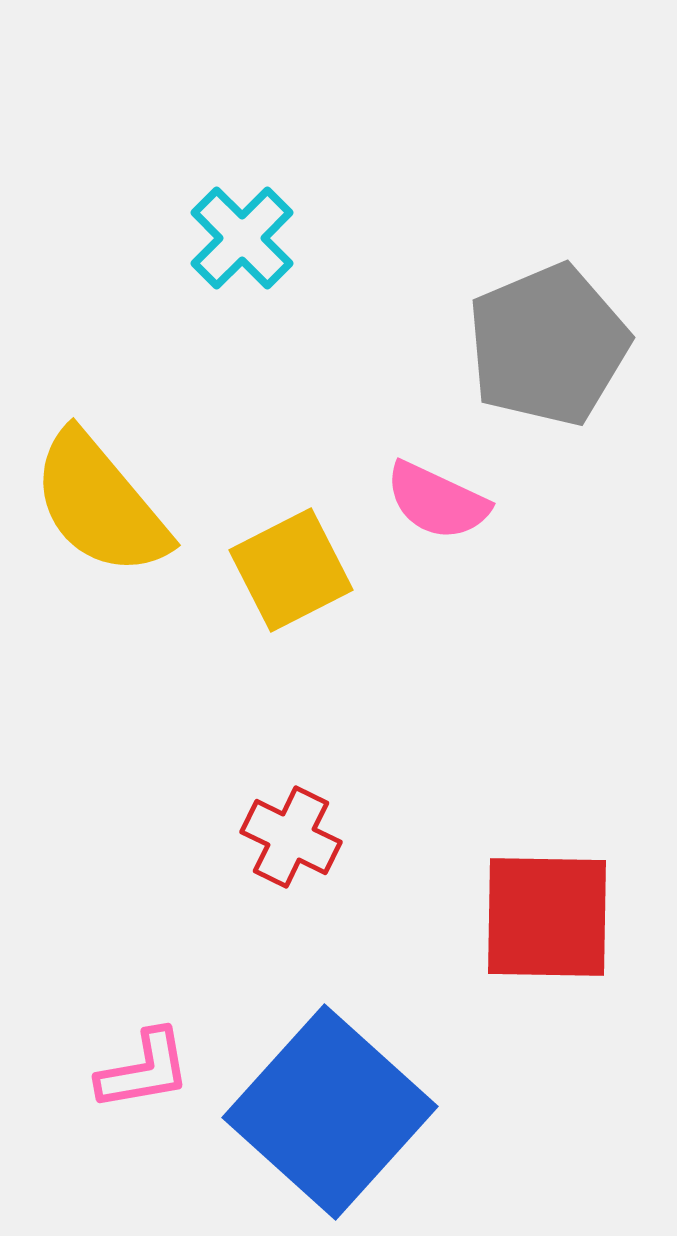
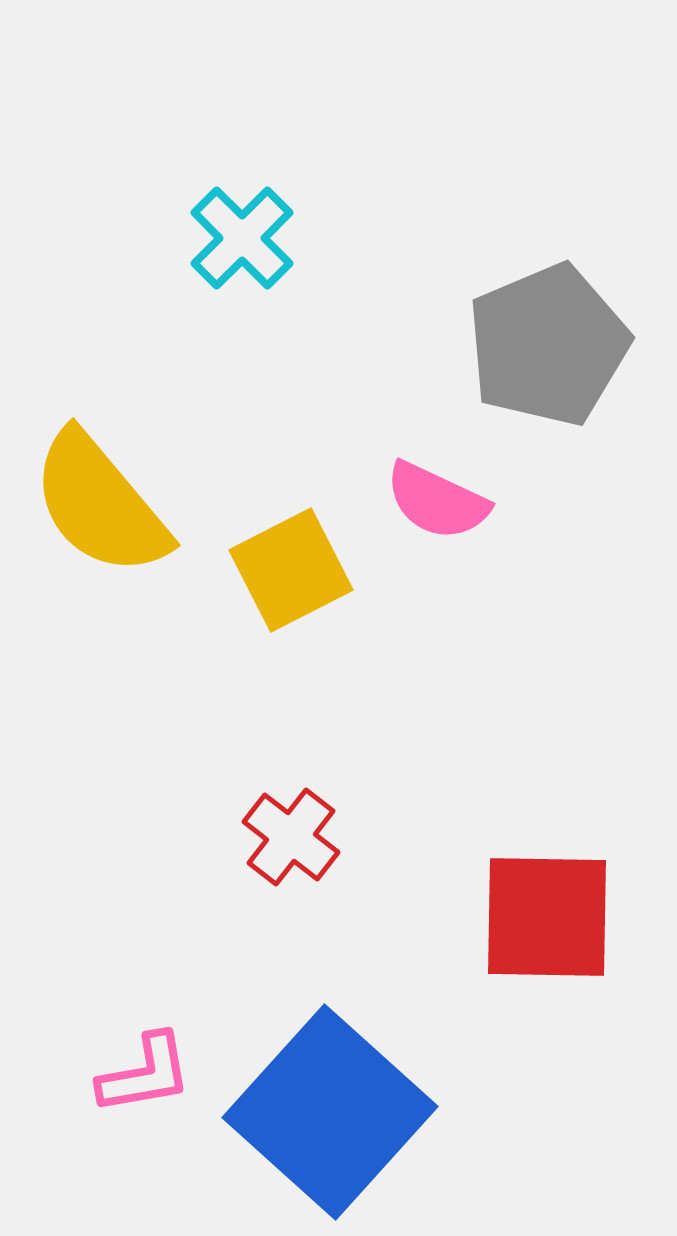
red cross: rotated 12 degrees clockwise
pink L-shape: moved 1 px right, 4 px down
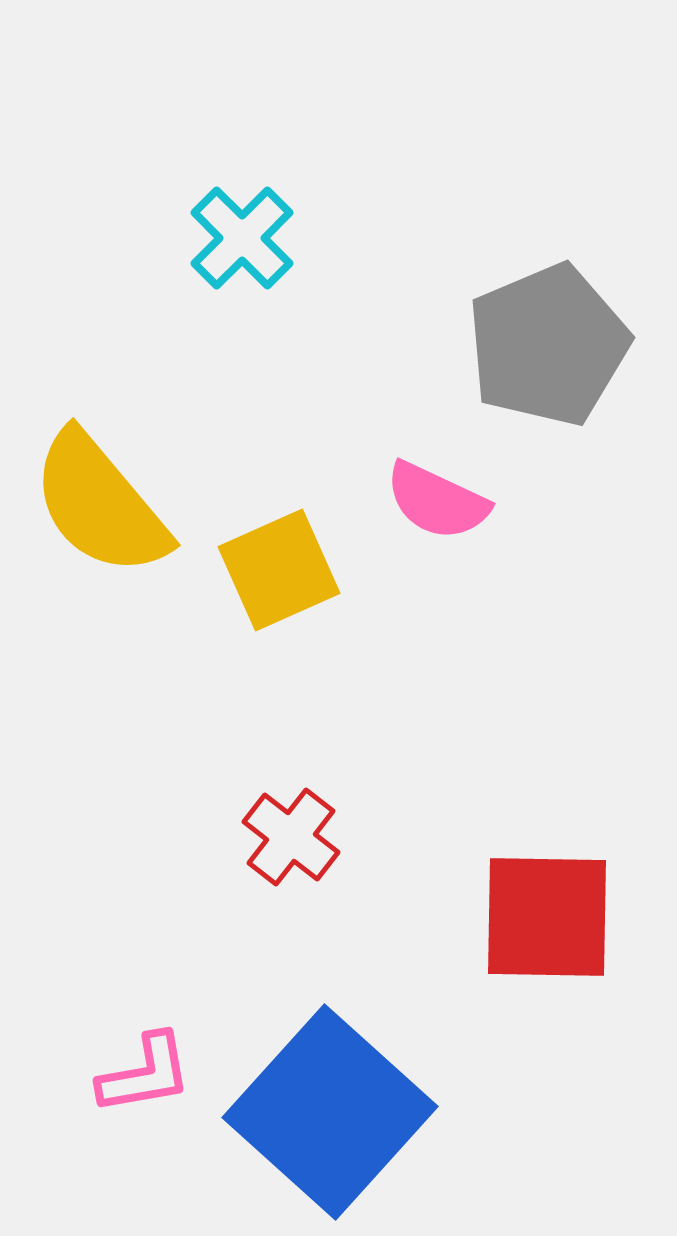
yellow square: moved 12 px left; rotated 3 degrees clockwise
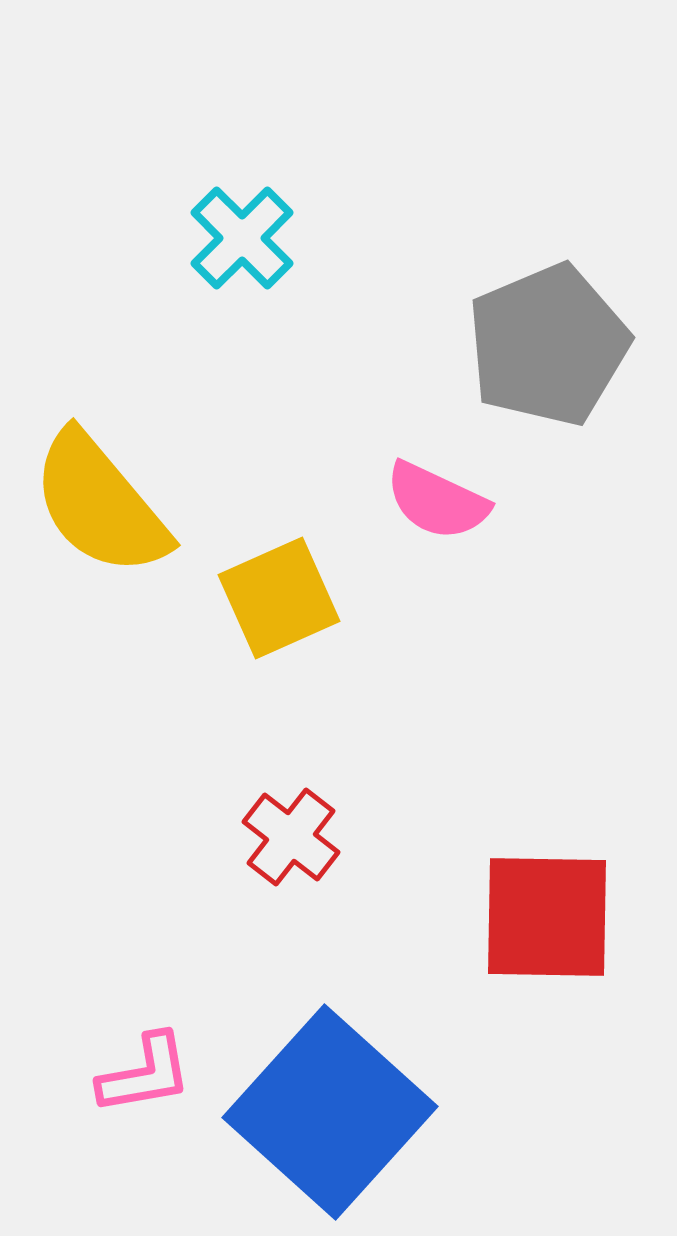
yellow square: moved 28 px down
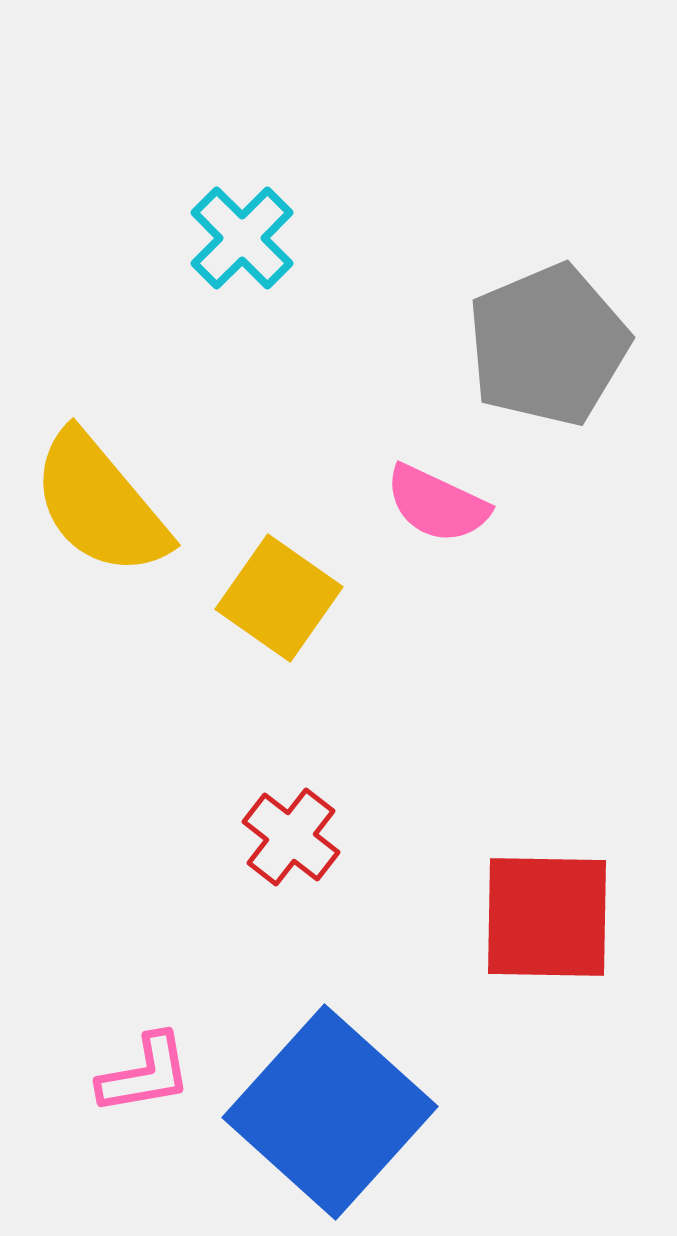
pink semicircle: moved 3 px down
yellow square: rotated 31 degrees counterclockwise
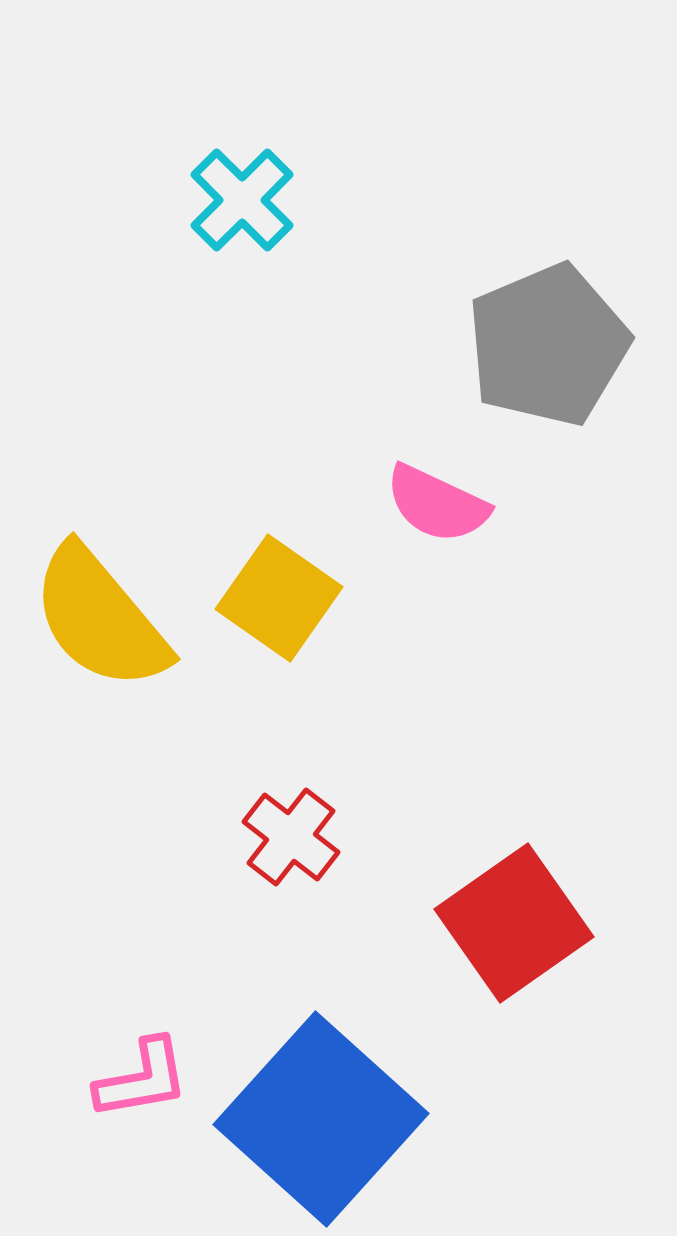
cyan cross: moved 38 px up
yellow semicircle: moved 114 px down
red square: moved 33 px left, 6 px down; rotated 36 degrees counterclockwise
pink L-shape: moved 3 px left, 5 px down
blue square: moved 9 px left, 7 px down
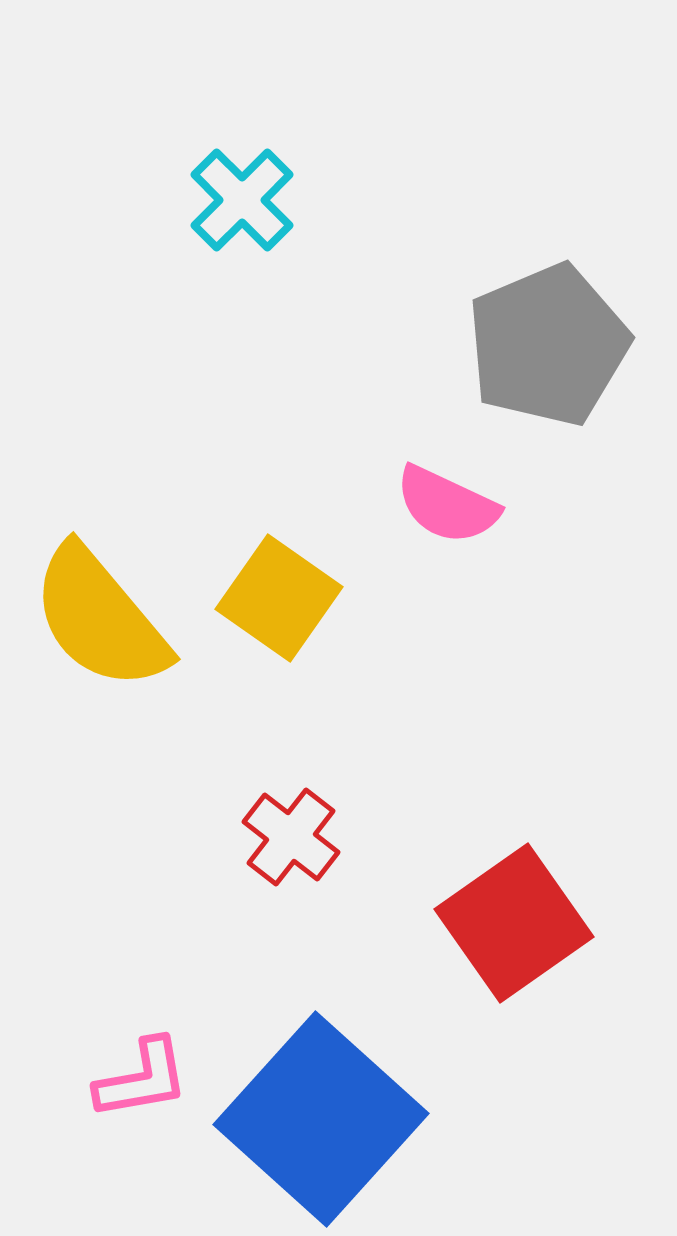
pink semicircle: moved 10 px right, 1 px down
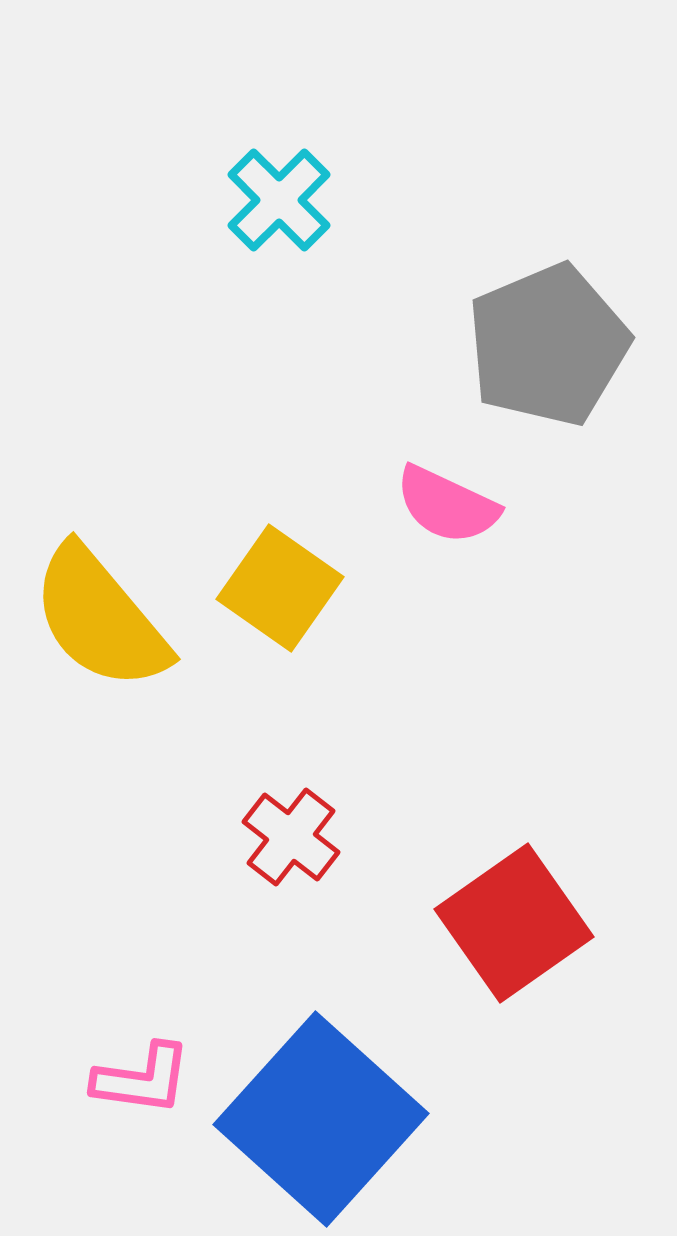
cyan cross: moved 37 px right
yellow square: moved 1 px right, 10 px up
pink L-shape: rotated 18 degrees clockwise
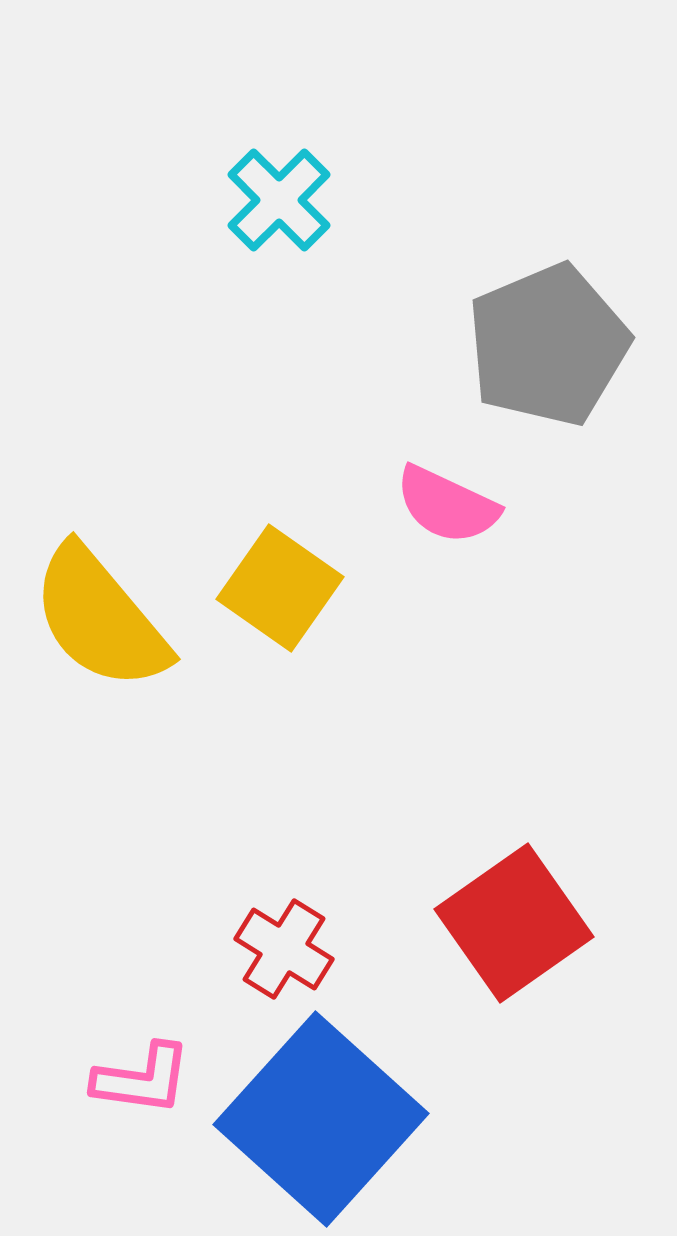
red cross: moved 7 px left, 112 px down; rotated 6 degrees counterclockwise
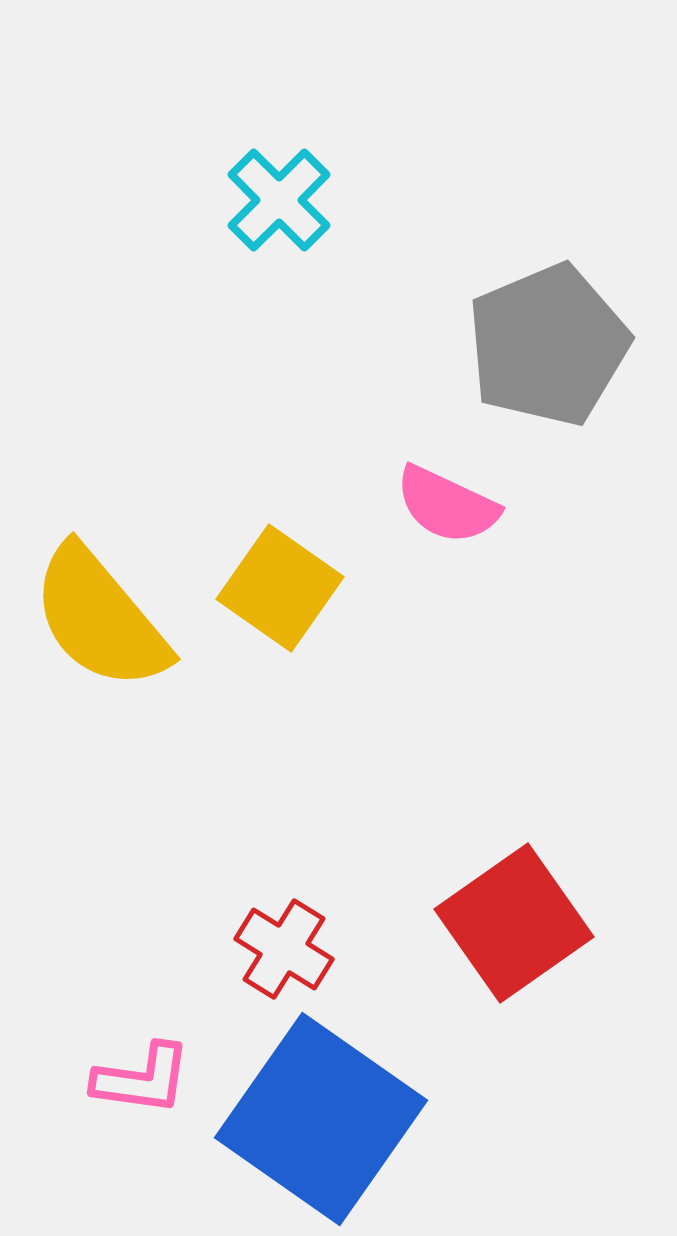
blue square: rotated 7 degrees counterclockwise
